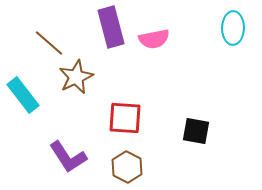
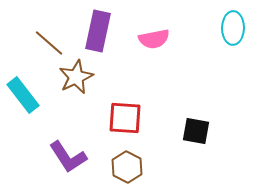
purple rectangle: moved 13 px left, 4 px down; rotated 27 degrees clockwise
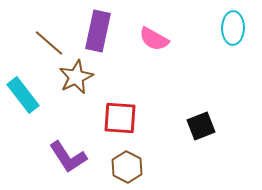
pink semicircle: rotated 40 degrees clockwise
red square: moved 5 px left
black square: moved 5 px right, 5 px up; rotated 32 degrees counterclockwise
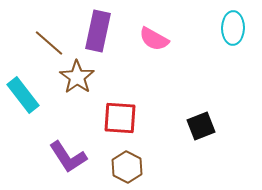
brown star: moved 1 px right; rotated 12 degrees counterclockwise
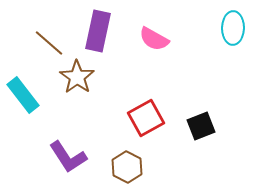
red square: moved 26 px right; rotated 33 degrees counterclockwise
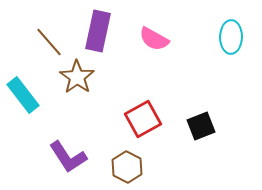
cyan ellipse: moved 2 px left, 9 px down
brown line: moved 1 px up; rotated 8 degrees clockwise
red square: moved 3 px left, 1 px down
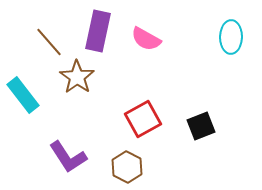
pink semicircle: moved 8 px left
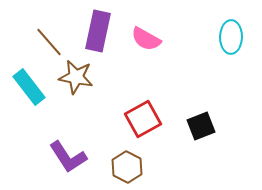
brown star: moved 1 px left; rotated 24 degrees counterclockwise
cyan rectangle: moved 6 px right, 8 px up
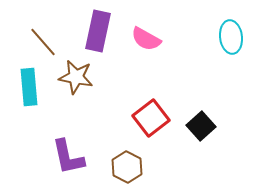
cyan ellipse: rotated 8 degrees counterclockwise
brown line: moved 6 px left
cyan rectangle: rotated 33 degrees clockwise
red square: moved 8 px right, 1 px up; rotated 9 degrees counterclockwise
black square: rotated 20 degrees counterclockwise
purple L-shape: rotated 21 degrees clockwise
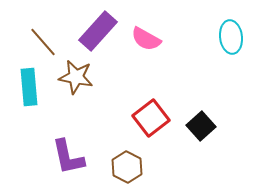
purple rectangle: rotated 30 degrees clockwise
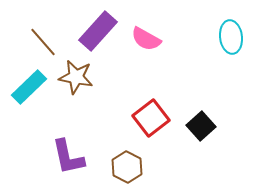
cyan rectangle: rotated 51 degrees clockwise
